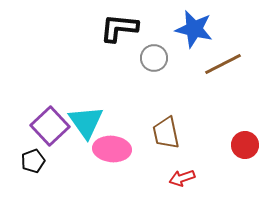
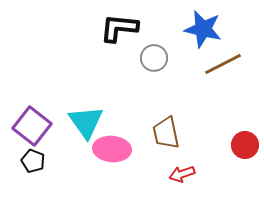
blue star: moved 9 px right
purple square: moved 18 px left; rotated 9 degrees counterclockwise
black pentagon: rotated 30 degrees counterclockwise
red arrow: moved 4 px up
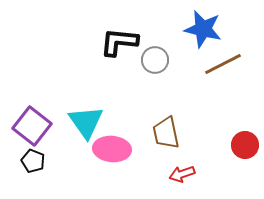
black L-shape: moved 14 px down
gray circle: moved 1 px right, 2 px down
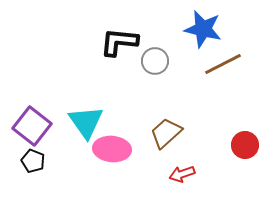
gray circle: moved 1 px down
brown trapezoid: rotated 60 degrees clockwise
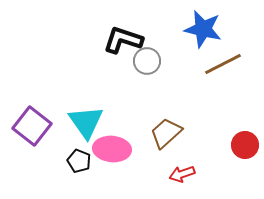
black L-shape: moved 4 px right, 2 px up; rotated 12 degrees clockwise
gray circle: moved 8 px left
black pentagon: moved 46 px right
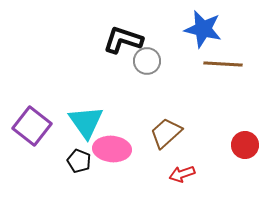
brown line: rotated 30 degrees clockwise
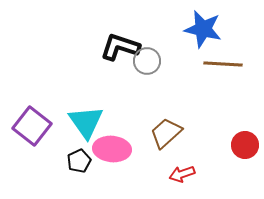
black L-shape: moved 3 px left, 7 px down
black pentagon: rotated 25 degrees clockwise
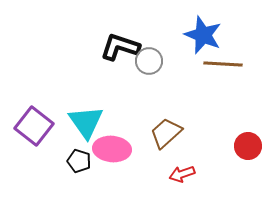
blue star: moved 6 px down; rotated 9 degrees clockwise
gray circle: moved 2 px right
purple square: moved 2 px right
red circle: moved 3 px right, 1 px down
black pentagon: rotated 30 degrees counterclockwise
